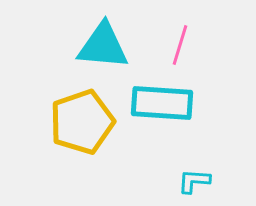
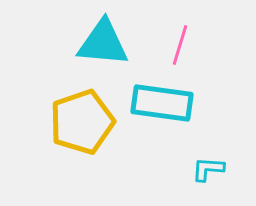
cyan triangle: moved 3 px up
cyan rectangle: rotated 4 degrees clockwise
cyan L-shape: moved 14 px right, 12 px up
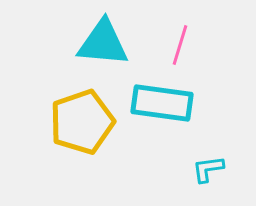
cyan L-shape: rotated 12 degrees counterclockwise
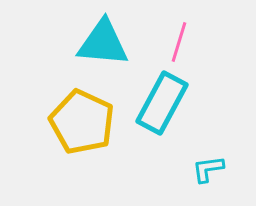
pink line: moved 1 px left, 3 px up
cyan rectangle: rotated 70 degrees counterclockwise
yellow pentagon: rotated 28 degrees counterclockwise
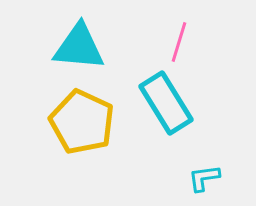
cyan triangle: moved 24 px left, 4 px down
cyan rectangle: moved 4 px right; rotated 60 degrees counterclockwise
cyan L-shape: moved 4 px left, 9 px down
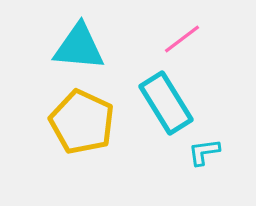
pink line: moved 3 px right, 3 px up; rotated 36 degrees clockwise
cyan L-shape: moved 26 px up
